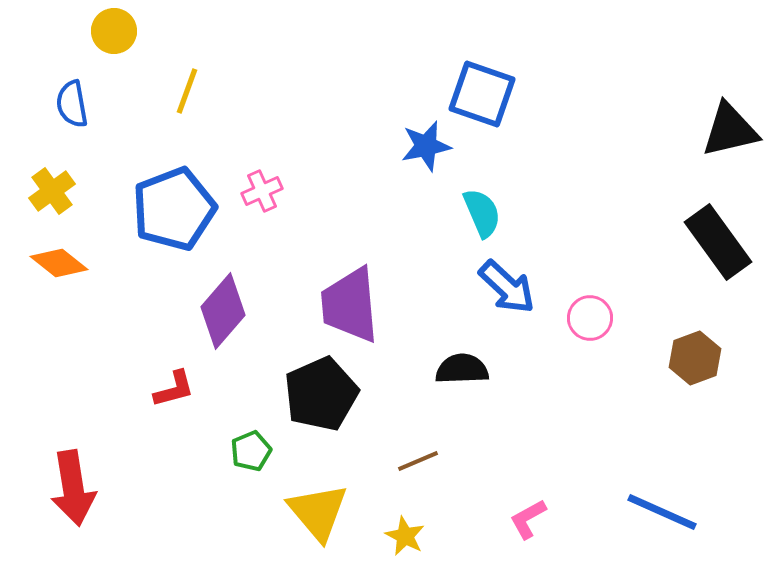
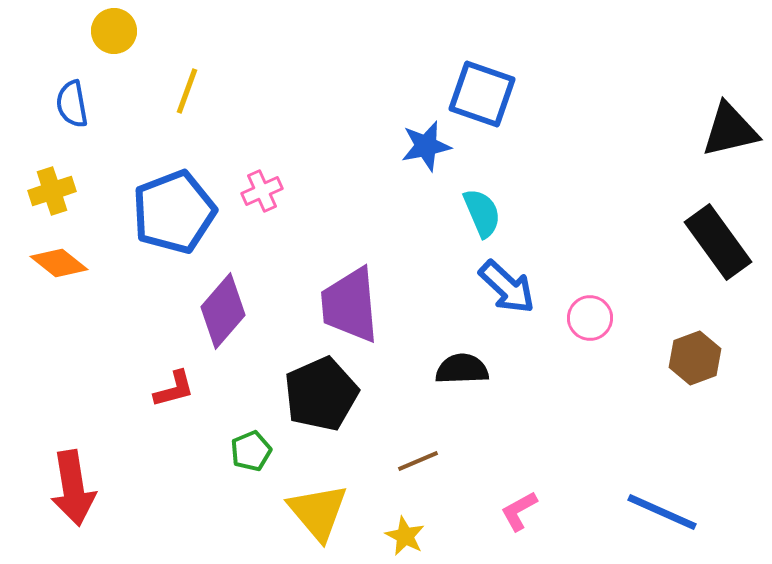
yellow cross: rotated 18 degrees clockwise
blue pentagon: moved 3 px down
pink L-shape: moved 9 px left, 8 px up
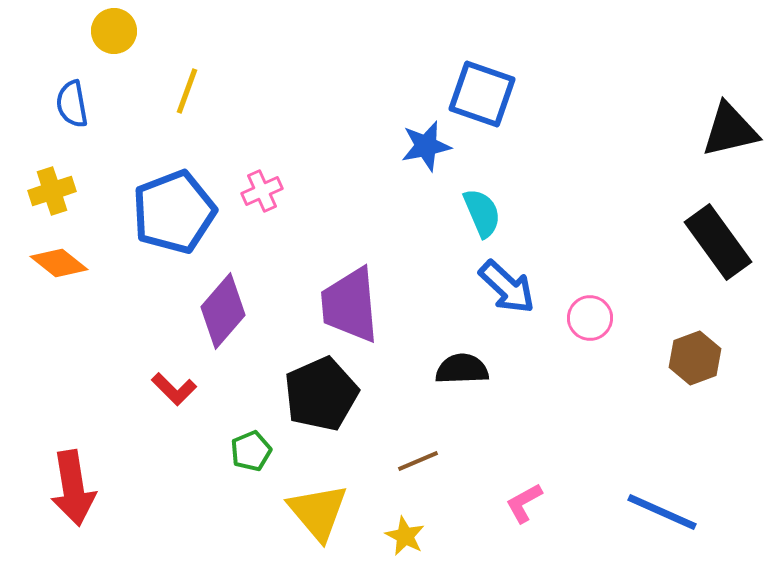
red L-shape: rotated 60 degrees clockwise
pink L-shape: moved 5 px right, 8 px up
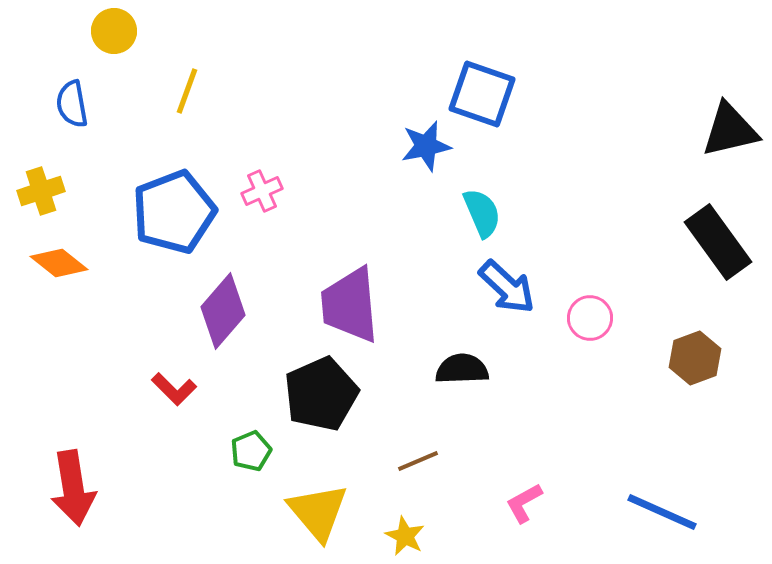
yellow cross: moved 11 px left
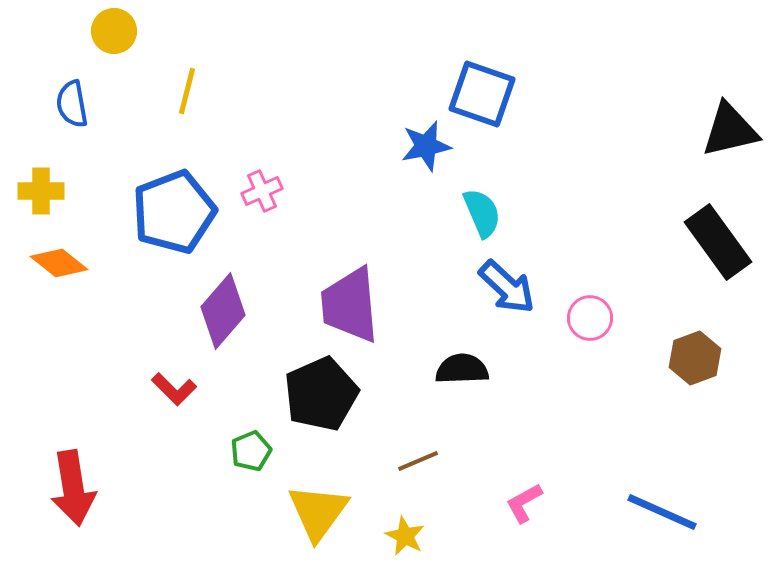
yellow line: rotated 6 degrees counterclockwise
yellow cross: rotated 18 degrees clockwise
yellow triangle: rotated 16 degrees clockwise
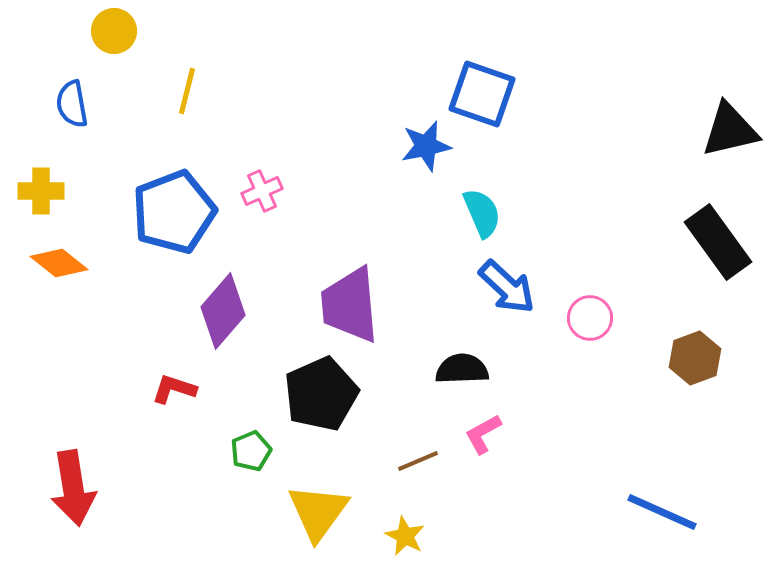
red L-shape: rotated 153 degrees clockwise
pink L-shape: moved 41 px left, 69 px up
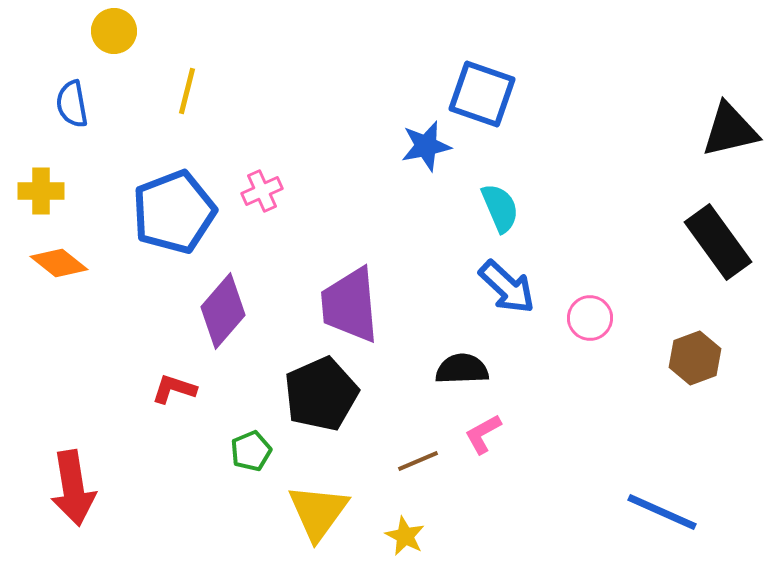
cyan semicircle: moved 18 px right, 5 px up
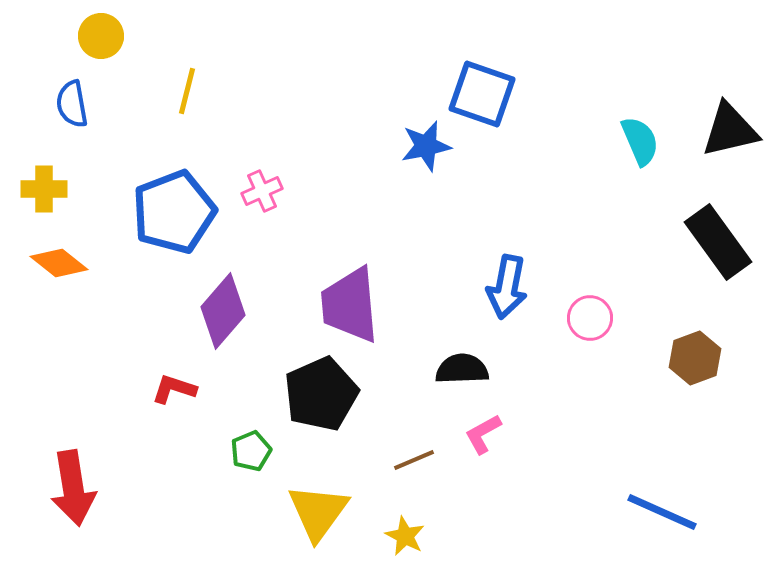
yellow circle: moved 13 px left, 5 px down
yellow cross: moved 3 px right, 2 px up
cyan semicircle: moved 140 px right, 67 px up
blue arrow: rotated 58 degrees clockwise
brown line: moved 4 px left, 1 px up
